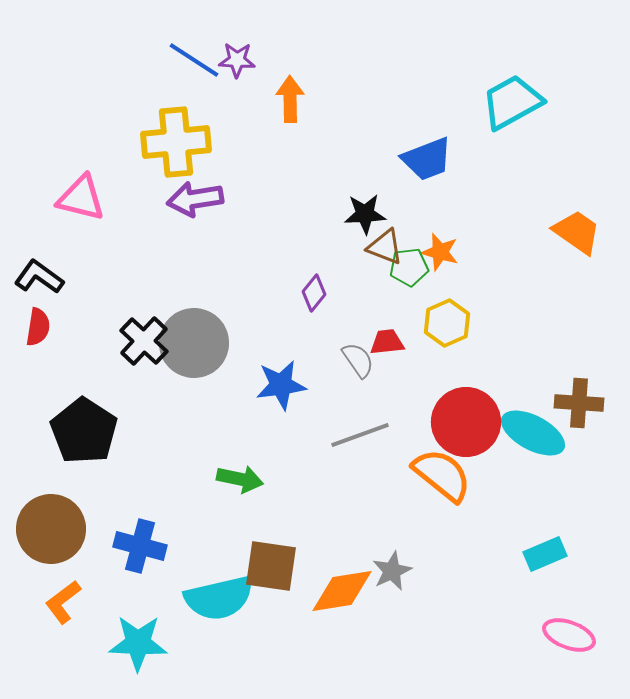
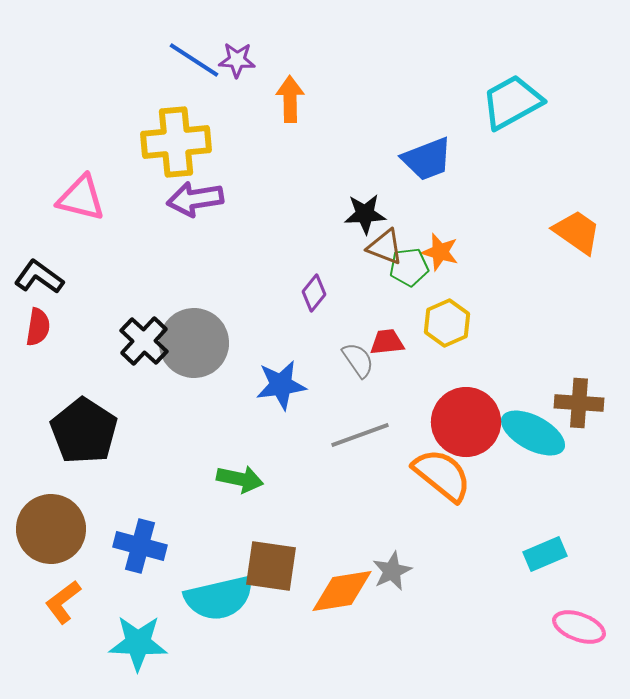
pink ellipse: moved 10 px right, 8 px up
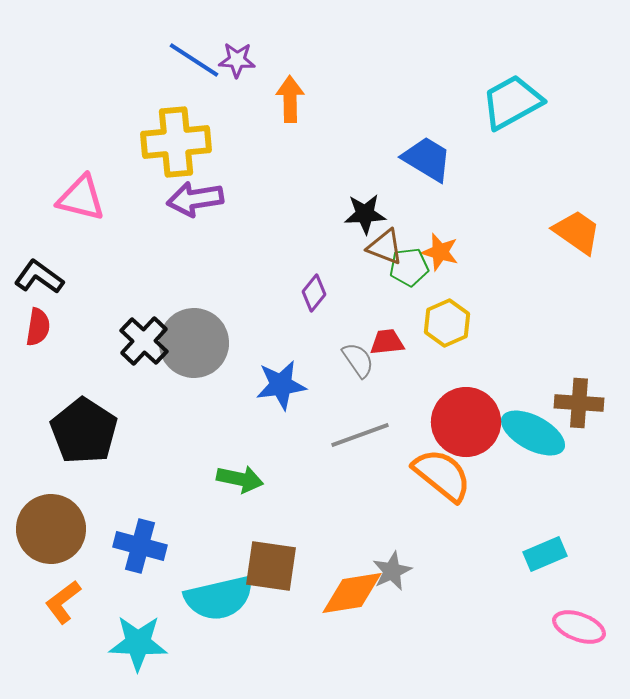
blue trapezoid: rotated 128 degrees counterclockwise
orange diamond: moved 10 px right, 2 px down
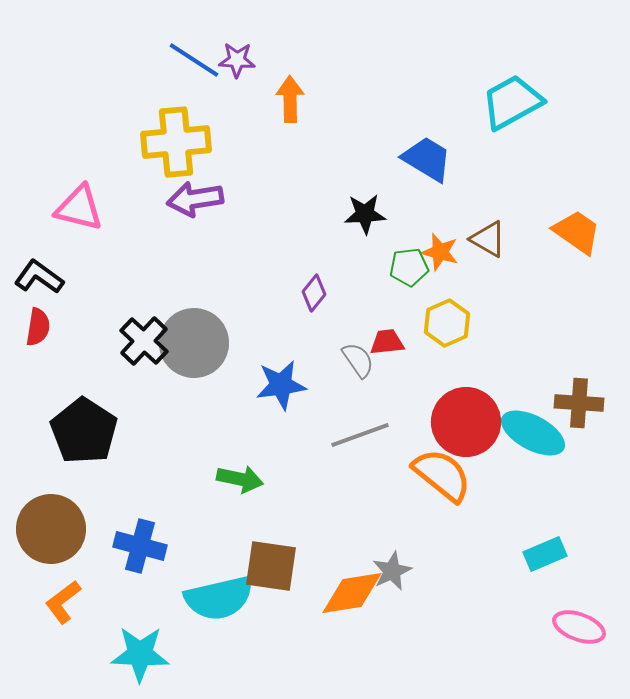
pink triangle: moved 2 px left, 10 px down
brown triangle: moved 103 px right, 8 px up; rotated 9 degrees clockwise
cyan star: moved 2 px right, 11 px down
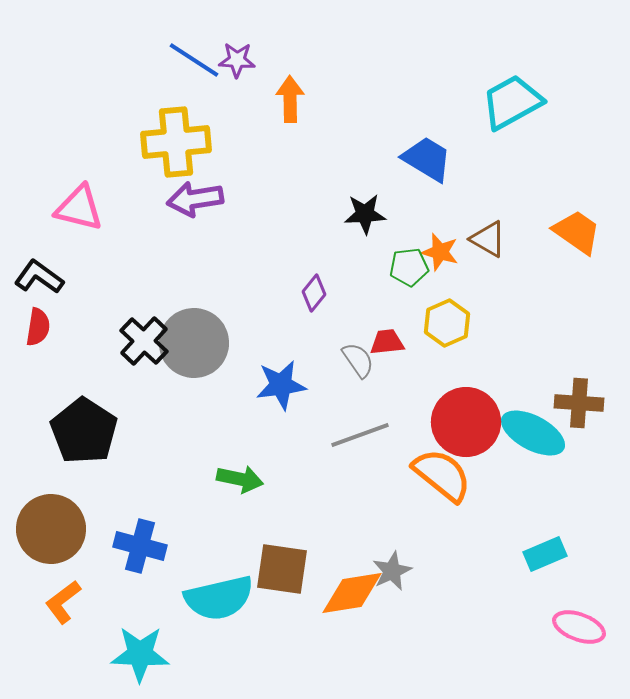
brown square: moved 11 px right, 3 px down
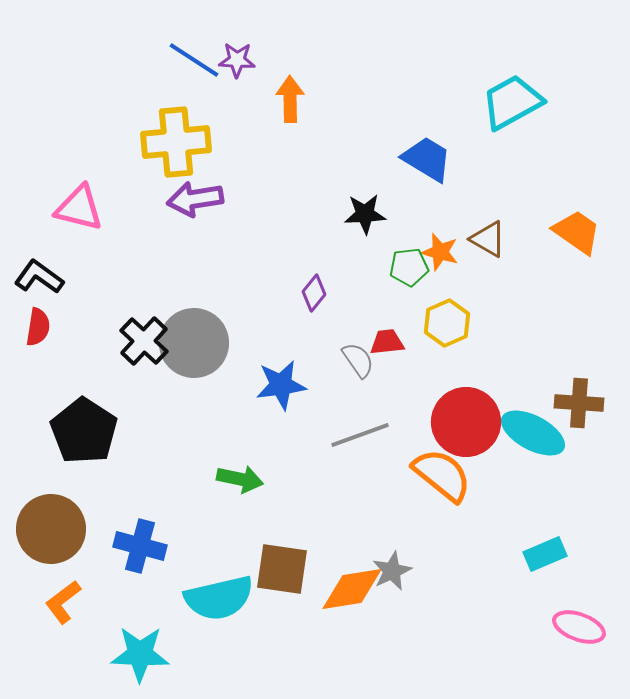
orange diamond: moved 4 px up
